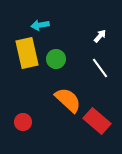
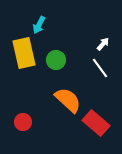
cyan arrow: moved 1 px left; rotated 54 degrees counterclockwise
white arrow: moved 3 px right, 8 px down
yellow rectangle: moved 3 px left
green circle: moved 1 px down
red rectangle: moved 1 px left, 2 px down
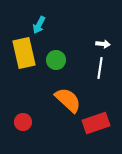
white arrow: rotated 56 degrees clockwise
white line: rotated 45 degrees clockwise
red rectangle: rotated 60 degrees counterclockwise
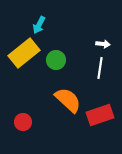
yellow rectangle: rotated 64 degrees clockwise
red rectangle: moved 4 px right, 8 px up
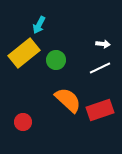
white line: rotated 55 degrees clockwise
red rectangle: moved 5 px up
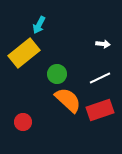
green circle: moved 1 px right, 14 px down
white line: moved 10 px down
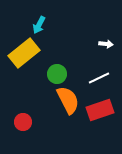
white arrow: moved 3 px right
white line: moved 1 px left
orange semicircle: rotated 20 degrees clockwise
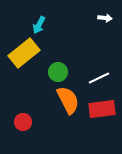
white arrow: moved 1 px left, 26 px up
green circle: moved 1 px right, 2 px up
red rectangle: moved 2 px right, 1 px up; rotated 12 degrees clockwise
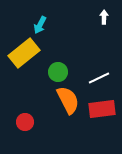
white arrow: moved 1 px left, 1 px up; rotated 96 degrees counterclockwise
cyan arrow: moved 1 px right
red circle: moved 2 px right
